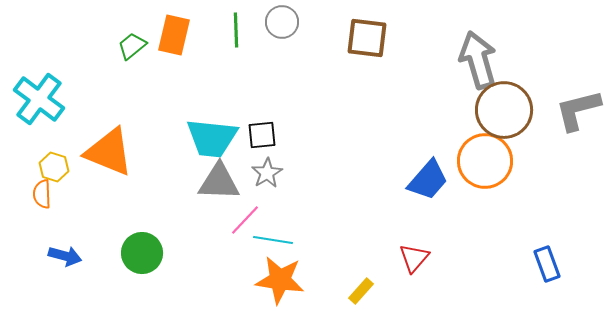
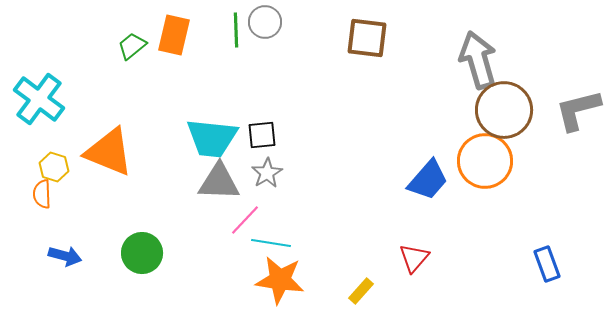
gray circle: moved 17 px left
cyan line: moved 2 px left, 3 px down
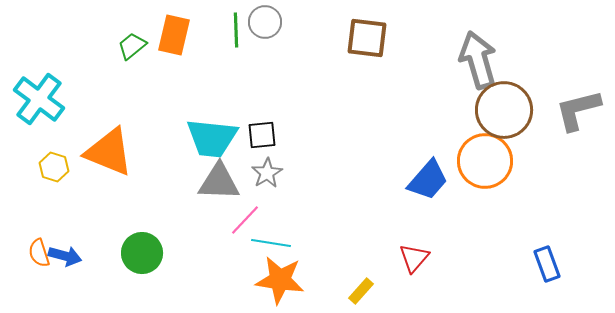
orange semicircle: moved 3 px left, 59 px down; rotated 16 degrees counterclockwise
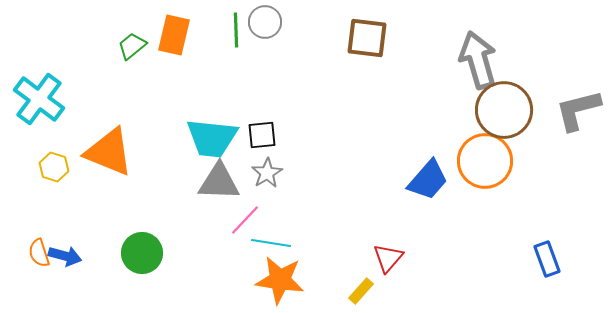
red triangle: moved 26 px left
blue rectangle: moved 5 px up
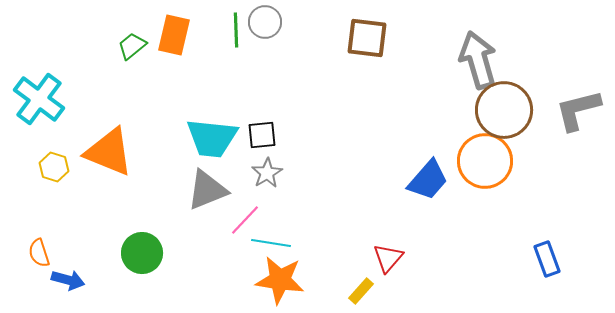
gray triangle: moved 12 px left, 8 px down; rotated 24 degrees counterclockwise
blue arrow: moved 3 px right, 24 px down
